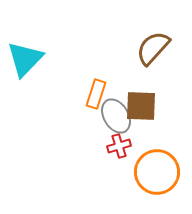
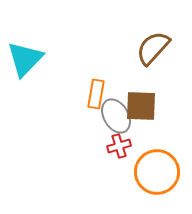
orange rectangle: rotated 8 degrees counterclockwise
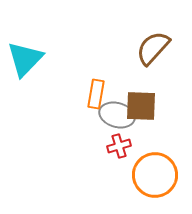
gray ellipse: moved 1 px right, 1 px up; rotated 44 degrees counterclockwise
orange circle: moved 2 px left, 3 px down
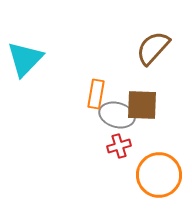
brown square: moved 1 px right, 1 px up
orange circle: moved 4 px right
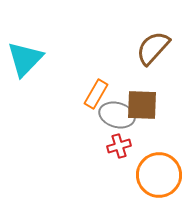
orange rectangle: rotated 20 degrees clockwise
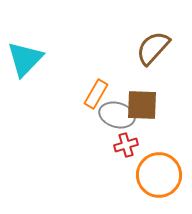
red cross: moved 7 px right, 1 px up
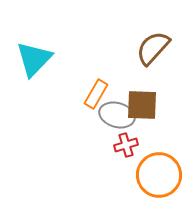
cyan triangle: moved 9 px right
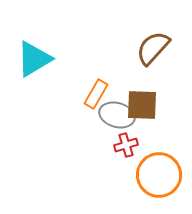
cyan triangle: rotated 15 degrees clockwise
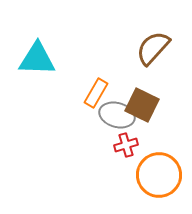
cyan triangle: moved 3 px right; rotated 33 degrees clockwise
orange rectangle: moved 1 px up
brown square: rotated 24 degrees clockwise
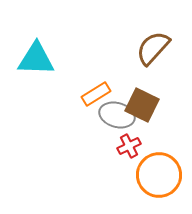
cyan triangle: moved 1 px left
orange rectangle: moved 1 px down; rotated 28 degrees clockwise
red cross: moved 3 px right, 1 px down; rotated 10 degrees counterclockwise
